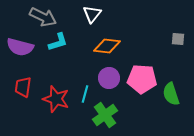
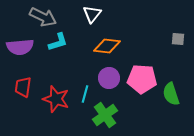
purple semicircle: rotated 20 degrees counterclockwise
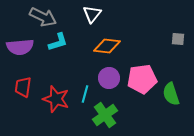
pink pentagon: rotated 12 degrees counterclockwise
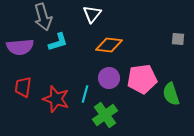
gray arrow: rotated 48 degrees clockwise
orange diamond: moved 2 px right, 1 px up
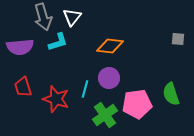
white triangle: moved 20 px left, 3 px down
orange diamond: moved 1 px right, 1 px down
pink pentagon: moved 5 px left, 25 px down
red trapezoid: rotated 25 degrees counterclockwise
cyan line: moved 5 px up
